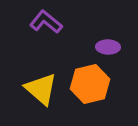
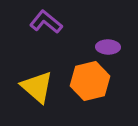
orange hexagon: moved 3 px up
yellow triangle: moved 4 px left, 2 px up
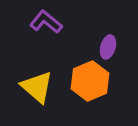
purple ellipse: rotated 75 degrees counterclockwise
orange hexagon: rotated 9 degrees counterclockwise
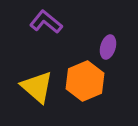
orange hexagon: moved 5 px left
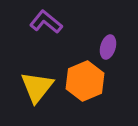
yellow triangle: rotated 27 degrees clockwise
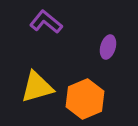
orange hexagon: moved 18 px down
yellow triangle: rotated 36 degrees clockwise
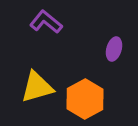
purple ellipse: moved 6 px right, 2 px down
orange hexagon: rotated 6 degrees counterclockwise
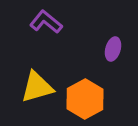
purple ellipse: moved 1 px left
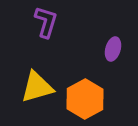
purple L-shape: rotated 68 degrees clockwise
